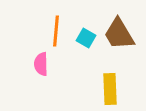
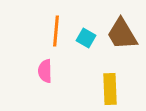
brown trapezoid: moved 3 px right
pink semicircle: moved 4 px right, 7 px down
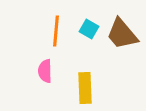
brown trapezoid: rotated 9 degrees counterclockwise
cyan square: moved 3 px right, 9 px up
yellow rectangle: moved 25 px left, 1 px up
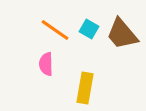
orange line: moved 1 px left, 1 px up; rotated 60 degrees counterclockwise
pink semicircle: moved 1 px right, 7 px up
yellow rectangle: rotated 12 degrees clockwise
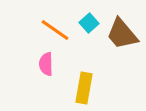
cyan square: moved 6 px up; rotated 18 degrees clockwise
yellow rectangle: moved 1 px left
